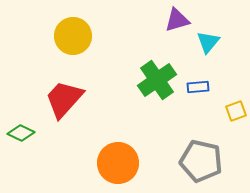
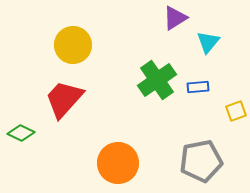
purple triangle: moved 2 px left, 2 px up; rotated 16 degrees counterclockwise
yellow circle: moved 9 px down
gray pentagon: rotated 24 degrees counterclockwise
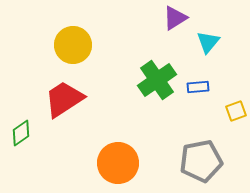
red trapezoid: rotated 15 degrees clockwise
green diamond: rotated 60 degrees counterclockwise
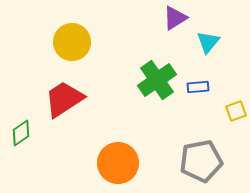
yellow circle: moved 1 px left, 3 px up
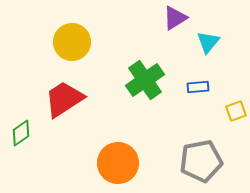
green cross: moved 12 px left
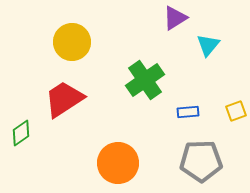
cyan triangle: moved 3 px down
blue rectangle: moved 10 px left, 25 px down
gray pentagon: rotated 9 degrees clockwise
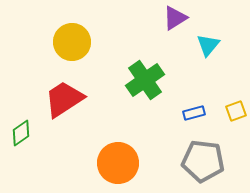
blue rectangle: moved 6 px right, 1 px down; rotated 10 degrees counterclockwise
gray pentagon: moved 2 px right; rotated 9 degrees clockwise
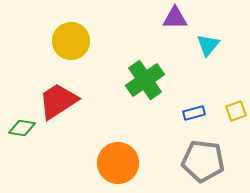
purple triangle: rotated 32 degrees clockwise
yellow circle: moved 1 px left, 1 px up
red trapezoid: moved 6 px left, 2 px down
green diamond: moved 1 px right, 5 px up; rotated 44 degrees clockwise
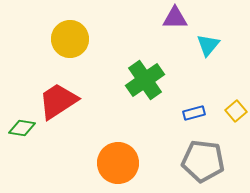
yellow circle: moved 1 px left, 2 px up
yellow square: rotated 20 degrees counterclockwise
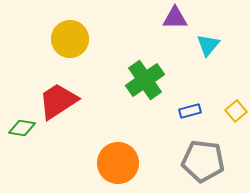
blue rectangle: moved 4 px left, 2 px up
